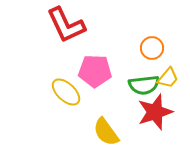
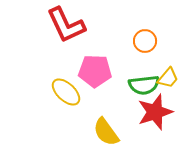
orange circle: moved 7 px left, 7 px up
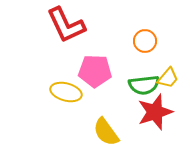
yellow ellipse: rotated 28 degrees counterclockwise
